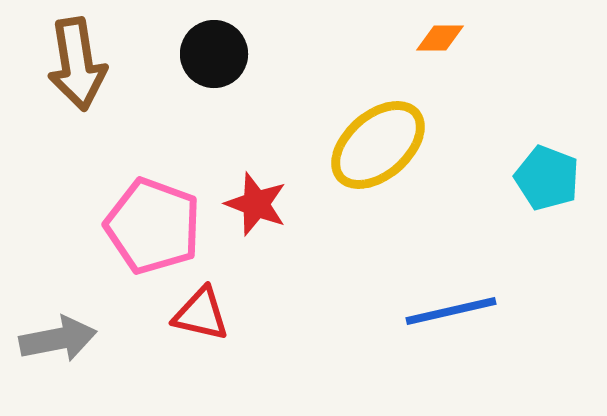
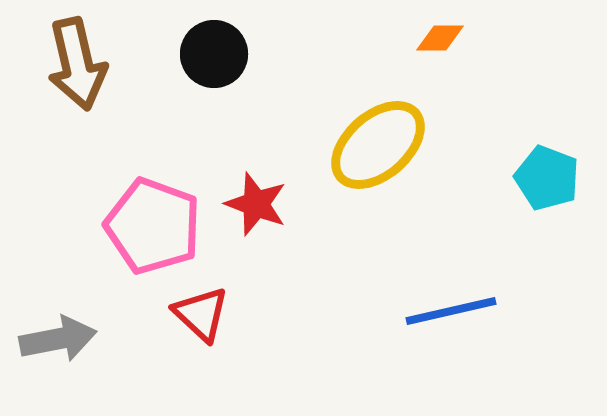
brown arrow: rotated 4 degrees counterclockwise
red triangle: rotated 30 degrees clockwise
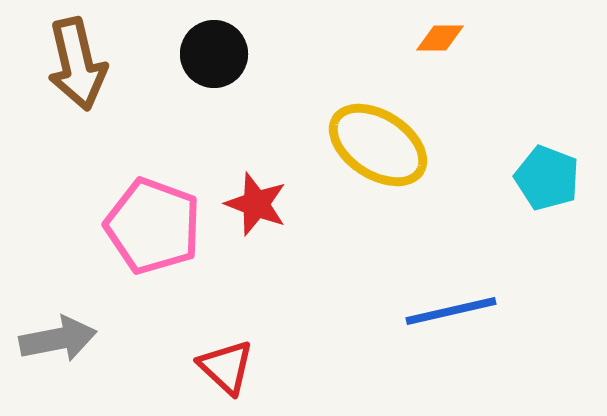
yellow ellipse: rotated 74 degrees clockwise
red triangle: moved 25 px right, 53 px down
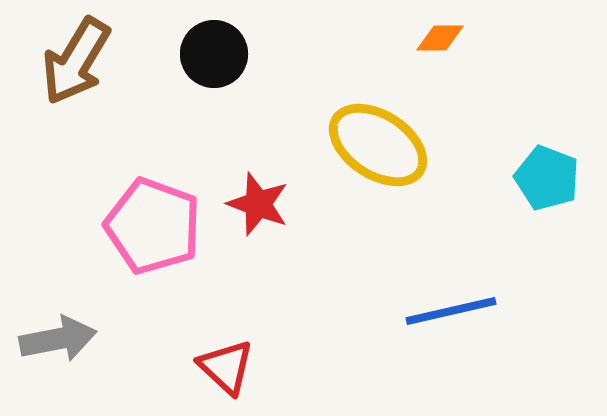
brown arrow: moved 1 px left, 3 px up; rotated 44 degrees clockwise
red star: moved 2 px right
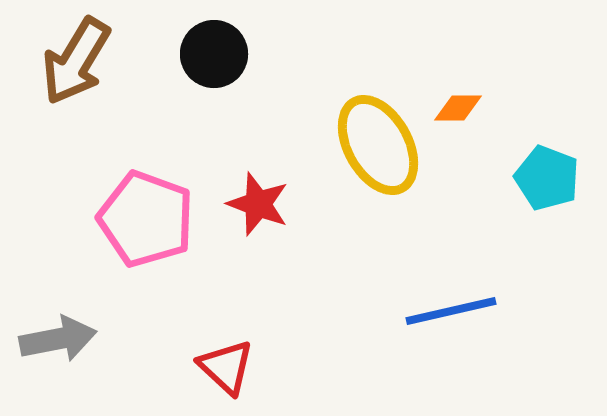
orange diamond: moved 18 px right, 70 px down
yellow ellipse: rotated 28 degrees clockwise
pink pentagon: moved 7 px left, 7 px up
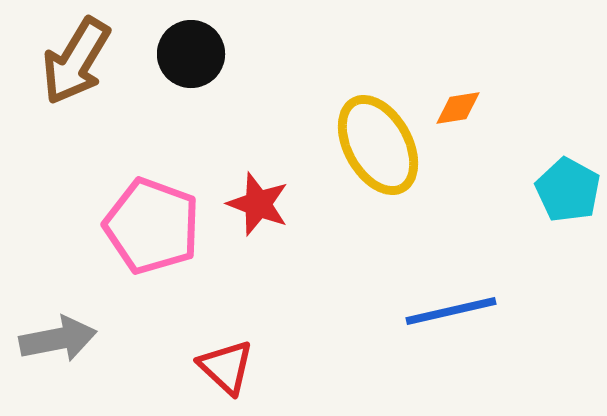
black circle: moved 23 px left
orange diamond: rotated 9 degrees counterclockwise
cyan pentagon: moved 21 px right, 12 px down; rotated 8 degrees clockwise
pink pentagon: moved 6 px right, 7 px down
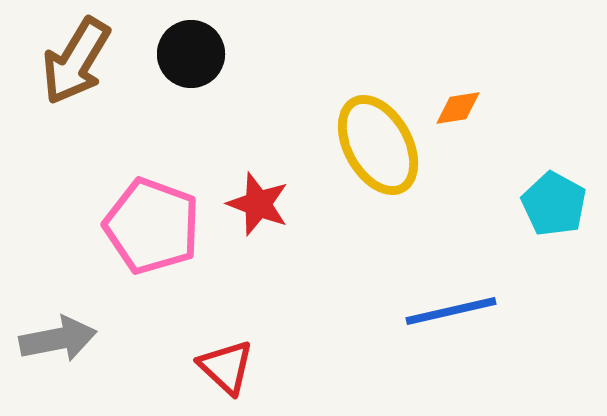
cyan pentagon: moved 14 px left, 14 px down
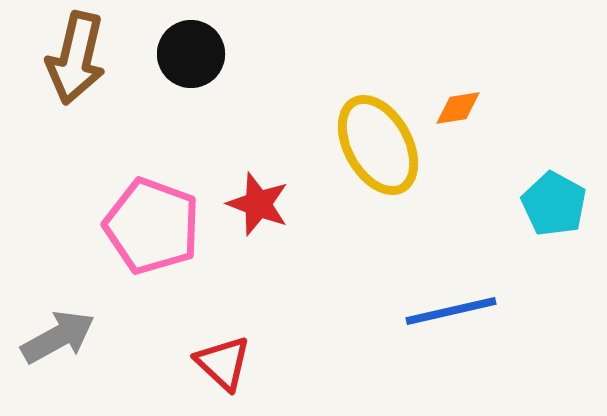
brown arrow: moved 3 px up; rotated 18 degrees counterclockwise
gray arrow: moved 2 px up; rotated 18 degrees counterclockwise
red triangle: moved 3 px left, 4 px up
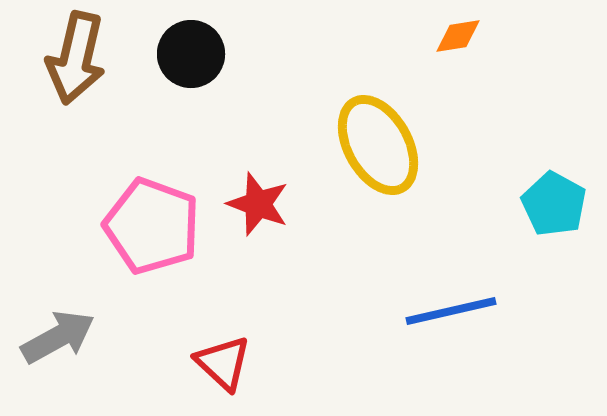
orange diamond: moved 72 px up
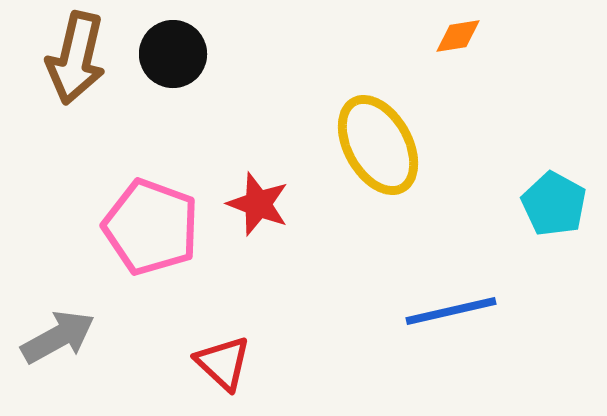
black circle: moved 18 px left
pink pentagon: moved 1 px left, 1 px down
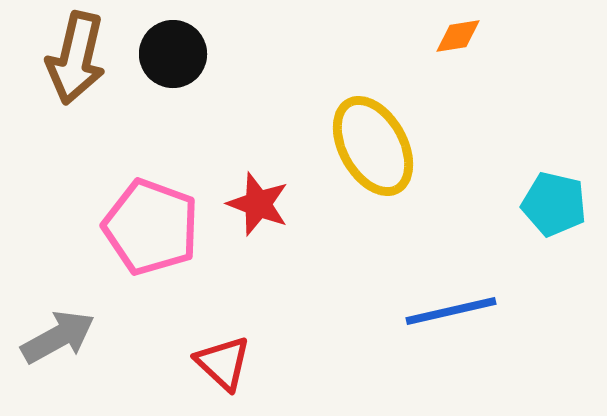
yellow ellipse: moved 5 px left, 1 px down
cyan pentagon: rotated 16 degrees counterclockwise
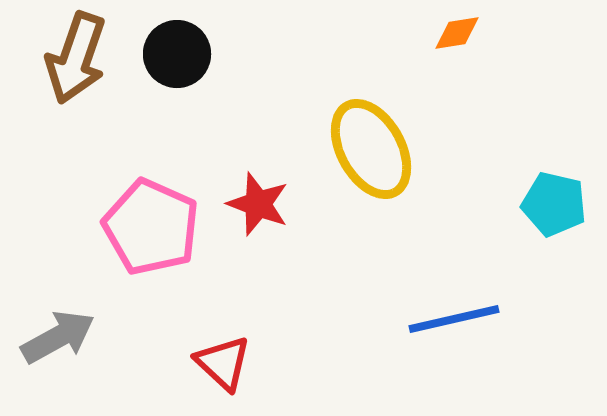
orange diamond: moved 1 px left, 3 px up
black circle: moved 4 px right
brown arrow: rotated 6 degrees clockwise
yellow ellipse: moved 2 px left, 3 px down
pink pentagon: rotated 4 degrees clockwise
blue line: moved 3 px right, 8 px down
